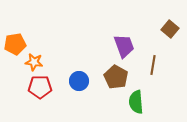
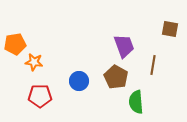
brown square: rotated 30 degrees counterclockwise
red pentagon: moved 9 px down
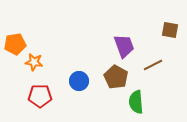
brown square: moved 1 px down
brown line: rotated 54 degrees clockwise
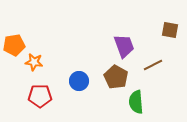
orange pentagon: moved 1 px left, 1 px down
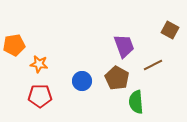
brown square: rotated 18 degrees clockwise
orange star: moved 5 px right, 2 px down
brown pentagon: moved 1 px right, 1 px down
blue circle: moved 3 px right
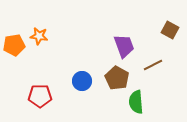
orange star: moved 28 px up
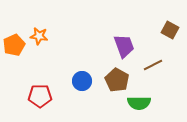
orange pentagon: rotated 15 degrees counterclockwise
brown pentagon: moved 2 px down
green semicircle: moved 3 px right, 1 px down; rotated 85 degrees counterclockwise
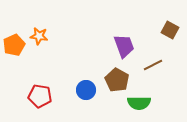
blue circle: moved 4 px right, 9 px down
red pentagon: rotated 10 degrees clockwise
